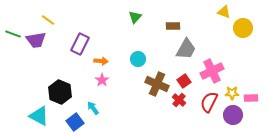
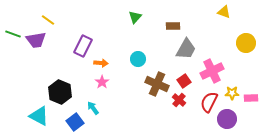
yellow circle: moved 3 px right, 15 px down
purple rectangle: moved 3 px right, 2 px down
orange arrow: moved 2 px down
pink star: moved 2 px down
purple circle: moved 6 px left, 4 px down
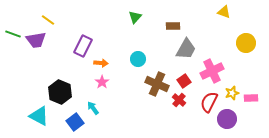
yellow star: rotated 16 degrees counterclockwise
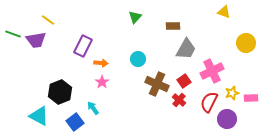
black hexagon: rotated 15 degrees clockwise
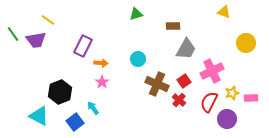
green triangle: moved 1 px right, 3 px up; rotated 32 degrees clockwise
green line: rotated 35 degrees clockwise
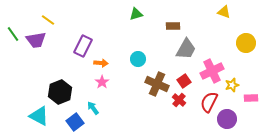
yellow star: moved 8 px up
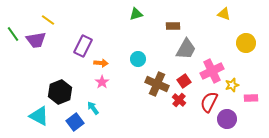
yellow triangle: moved 2 px down
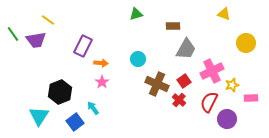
cyan triangle: rotated 35 degrees clockwise
